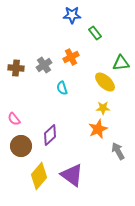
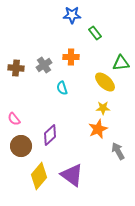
orange cross: rotated 28 degrees clockwise
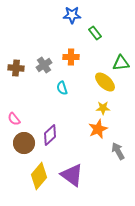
brown circle: moved 3 px right, 3 px up
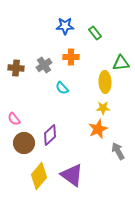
blue star: moved 7 px left, 11 px down
yellow ellipse: rotated 45 degrees clockwise
cyan semicircle: rotated 24 degrees counterclockwise
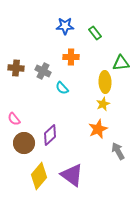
gray cross: moved 1 px left, 6 px down; rotated 28 degrees counterclockwise
yellow star: moved 4 px up; rotated 24 degrees counterclockwise
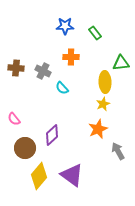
purple diamond: moved 2 px right
brown circle: moved 1 px right, 5 px down
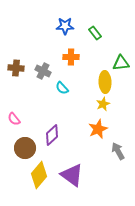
yellow diamond: moved 1 px up
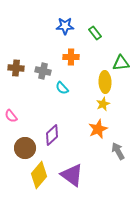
gray cross: rotated 14 degrees counterclockwise
pink semicircle: moved 3 px left, 3 px up
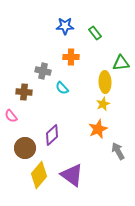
brown cross: moved 8 px right, 24 px down
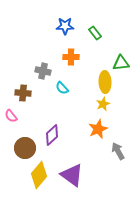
brown cross: moved 1 px left, 1 px down
